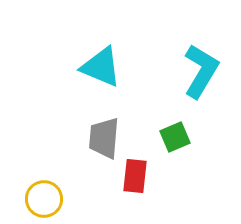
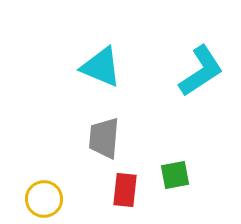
cyan L-shape: rotated 26 degrees clockwise
green square: moved 38 px down; rotated 12 degrees clockwise
red rectangle: moved 10 px left, 14 px down
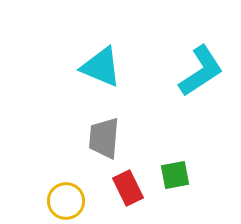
red rectangle: moved 3 px right, 2 px up; rotated 32 degrees counterclockwise
yellow circle: moved 22 px right, 2 px down
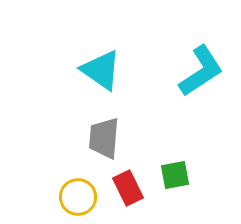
cyan triangle: moved 3 px down; rotated 12 degrees clockwise
yellow circle: moved 12 px right, 4 px up
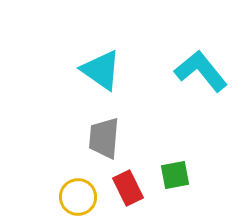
cyan L-shape: rotated 96 degrees counterclockwise
